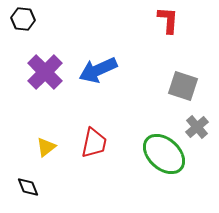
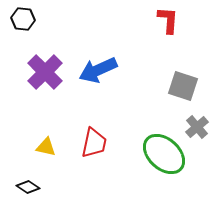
yellow triangle: rotated 50 degrees clockwise
black diamond: rotated 35 degrees counterclockwise
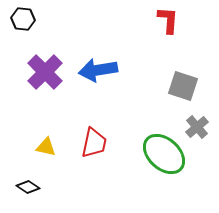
blue arrow: rotated 15 degrees clockwise
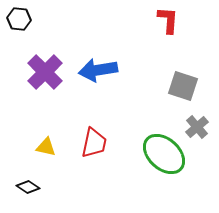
black hexagon: moved 4 px left
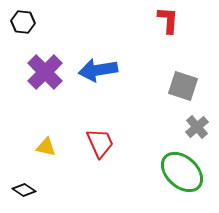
black hexagon: moved 4 px right, 3 px down
red trapezoid: moved 6 px right; rotated 36 degrees counterclockwise
green ellipse: moved 18 px right, 18 px down
black diamond: moved 4 px left, 3 px down
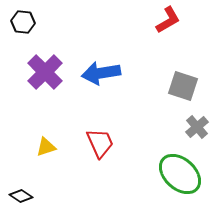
red L-shape: rotated 56 degrees clockwise
blue arrow: moved 3 px right, 3 px down
yellow triangle: rotated 30 degrees counterclockwise
green ellipse: moved 2 px left, 2 px down
black diamond: moved 3 px left, 6 px down
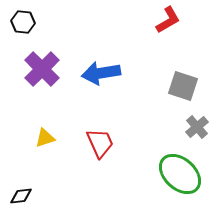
purple cross: moved 3 px left, 3 px up
yellow triangle: moved 1 px left, 9 px up
black diamond: rotated 40 degrees counterclockwise
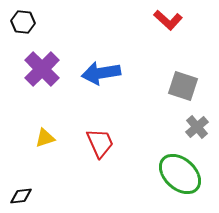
red L-shape: rotated 72 degrees clockwise
